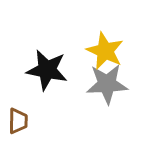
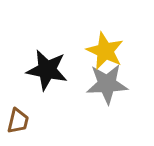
brown trapezoid: rotated 12 degrees clockwise
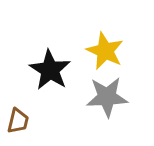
black star: moved 3 px right; rotated 21 degrees clockwise
gray star: moved 13 px down
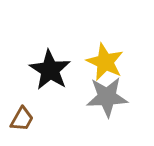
yellow star: moved 11 px down
brown trapezoid: moved 4 px right, 2 px up; rotated 16 degrees clockwise
